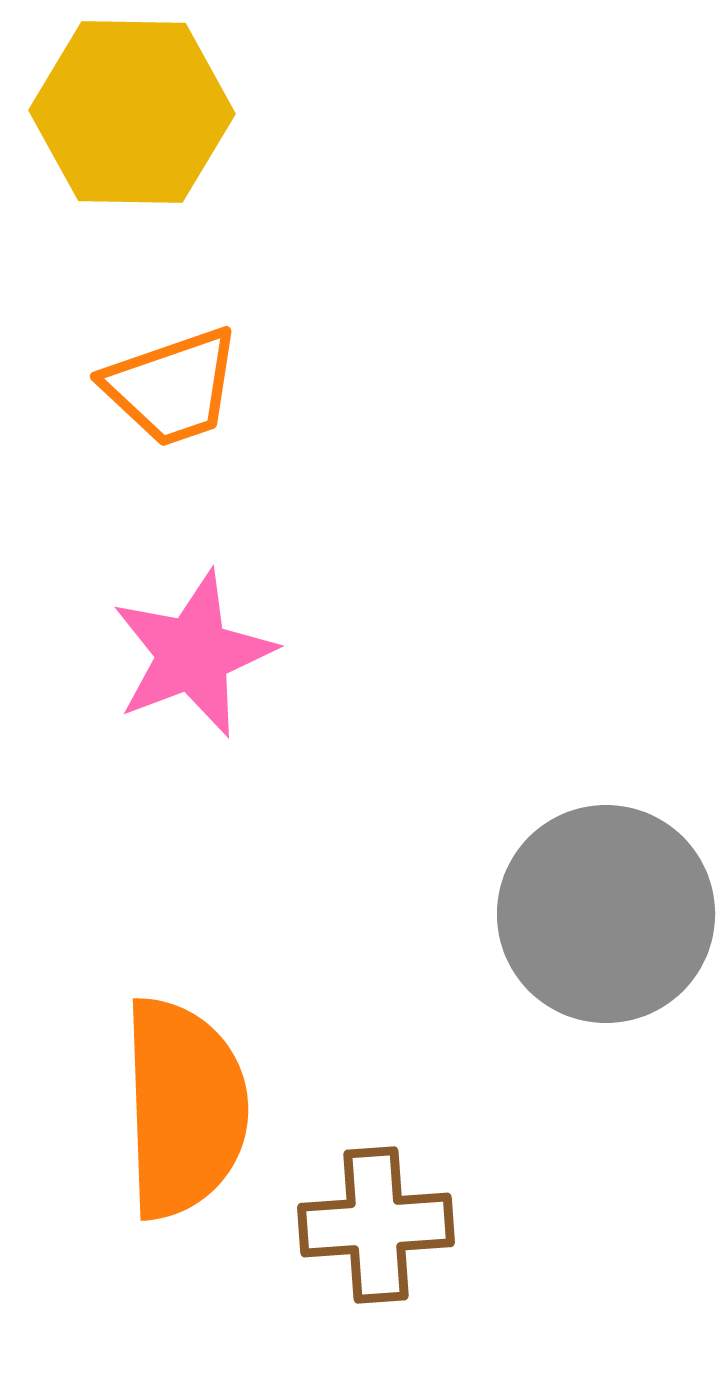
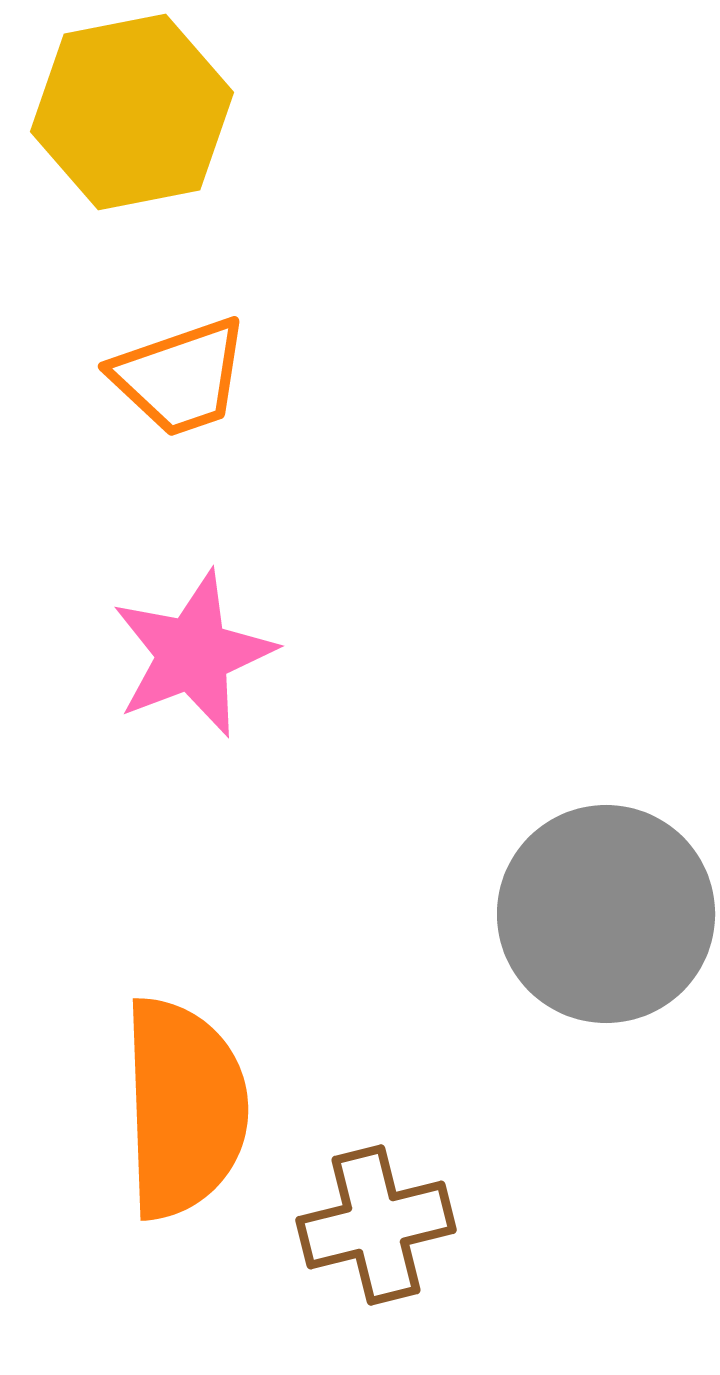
yellow hexagon: rotated 12 degrees counterclockwise
orange trapezoid: moved 8 px right, 10 px up
brown cross: rotated 10 degrees counterclockwise
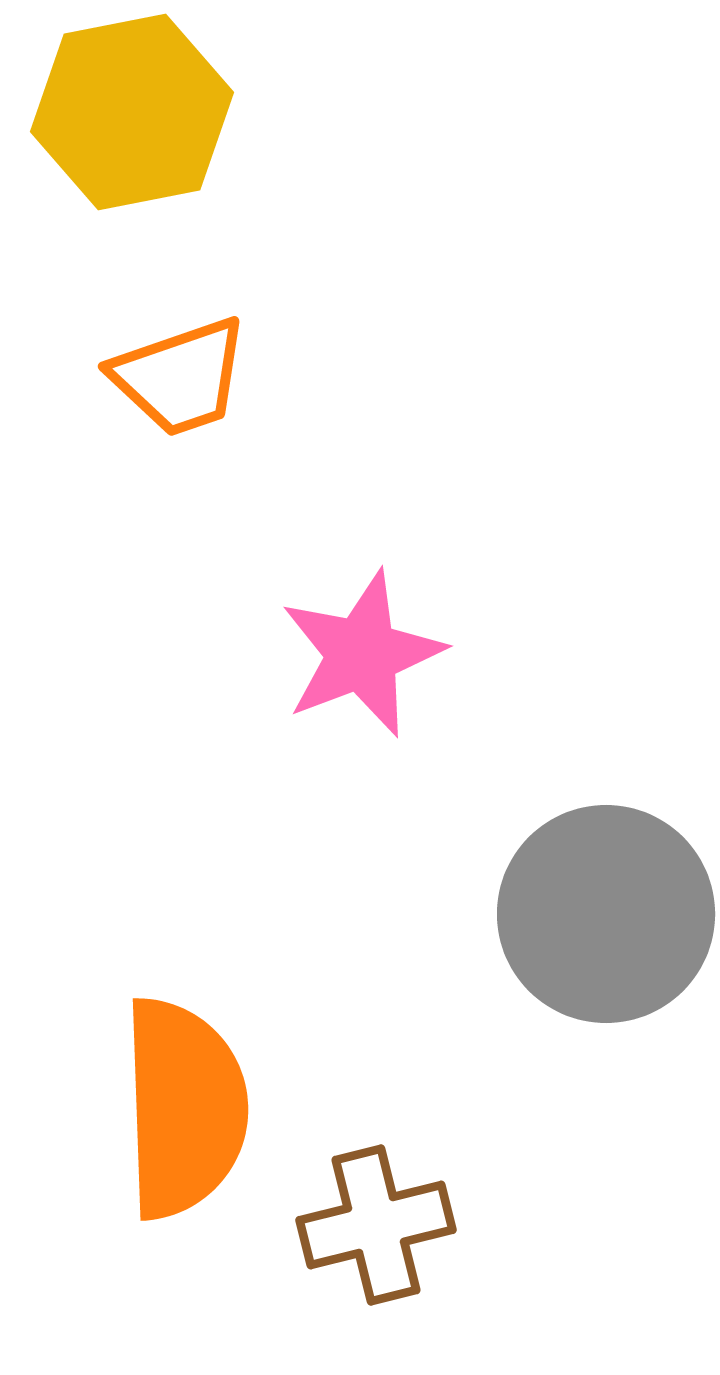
pink star: moved 169 px right
